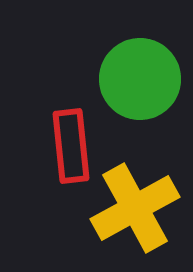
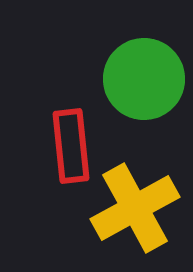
green circle: moved 4 px right
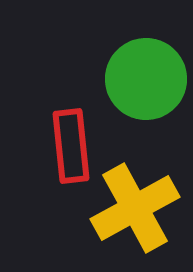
green circle: moved 2 px right
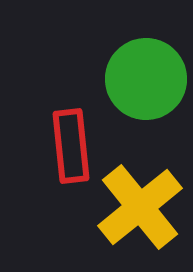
yellow cross: moved 5 px right, 1 px up; rotated 10 degrees counterclockwise
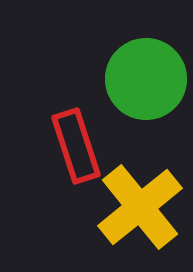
red rectangle: moved 5 px right; rotated 12 degrees counterclockwise
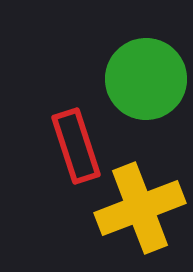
yellow cross: moved 1 px down; rotated 18 degrees clockwise
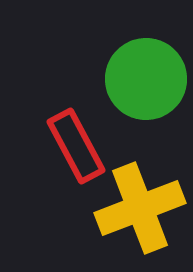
red rectangle: rotated 10 degrees counterclockwise
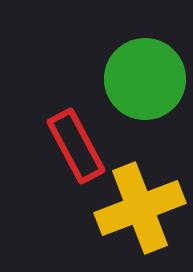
green circle: moved 1 px left
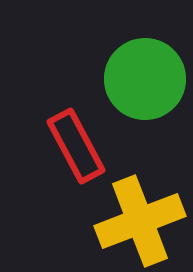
yellow cross: moved 13 px down
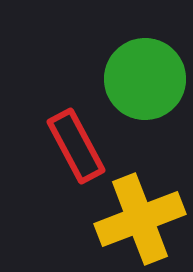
yellow cross: moved 2 px up
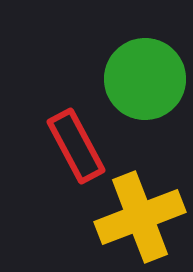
yellow cross: moved 2 px up
